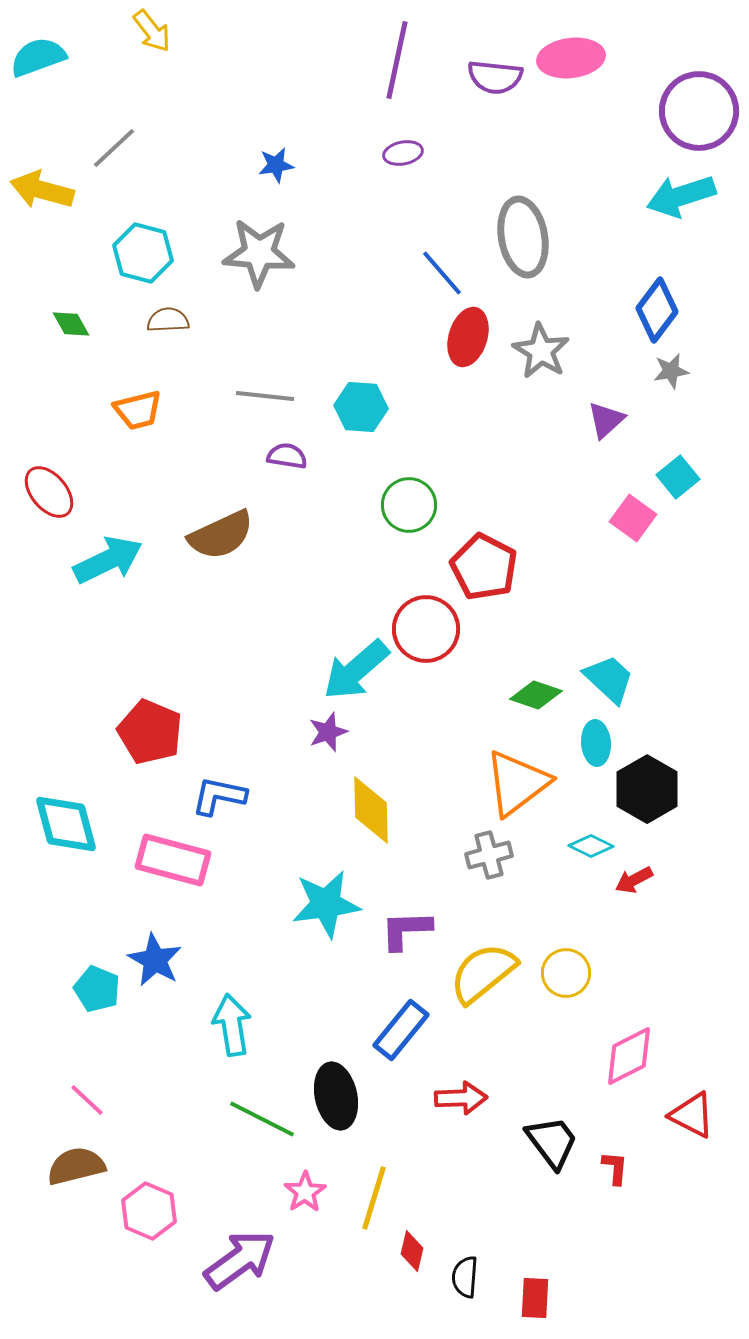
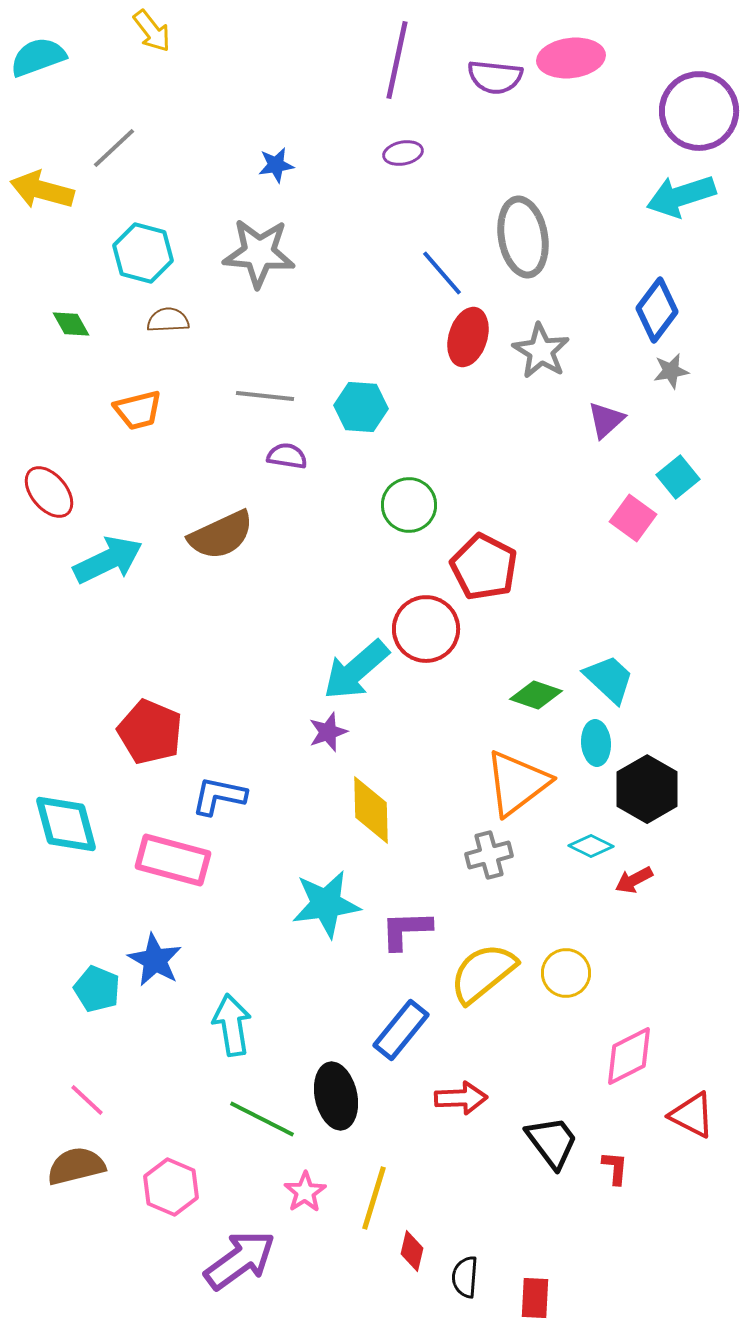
pink hexagon at (149, 1211): moved 22 px right, 24 px up
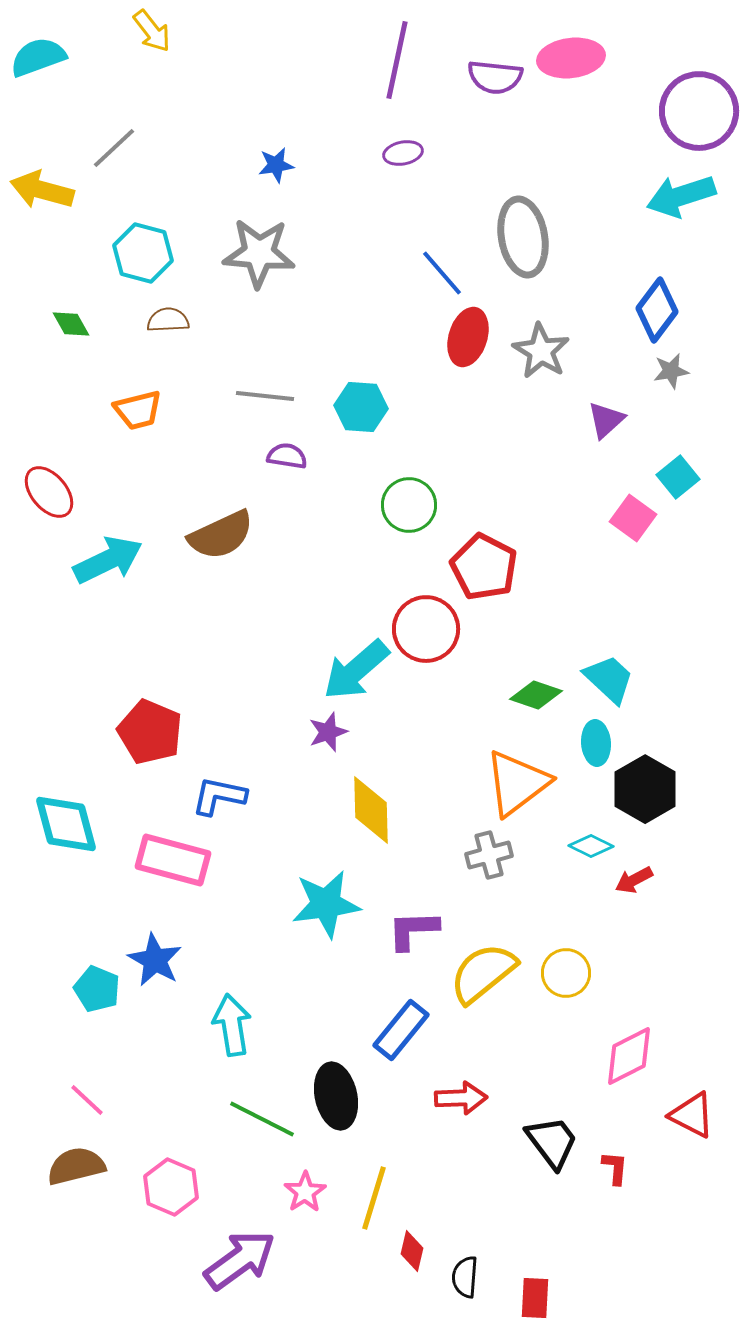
black hexagon at (647, 789): moved 2 px left
purple L-shape at (406, 930): moved 7 px right
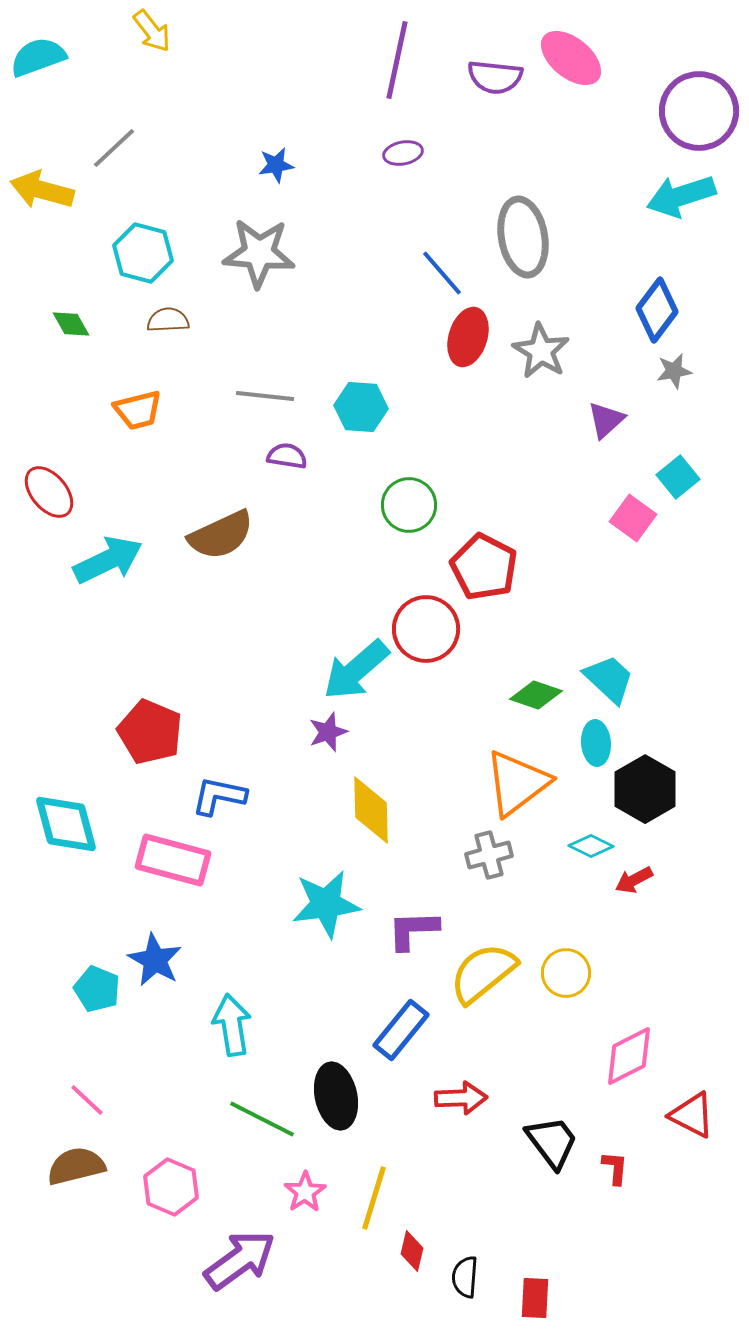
pink ellipse at (571, 58): rotated 46 degrees clockwise
gray star at (671, 371): moved 3 px right
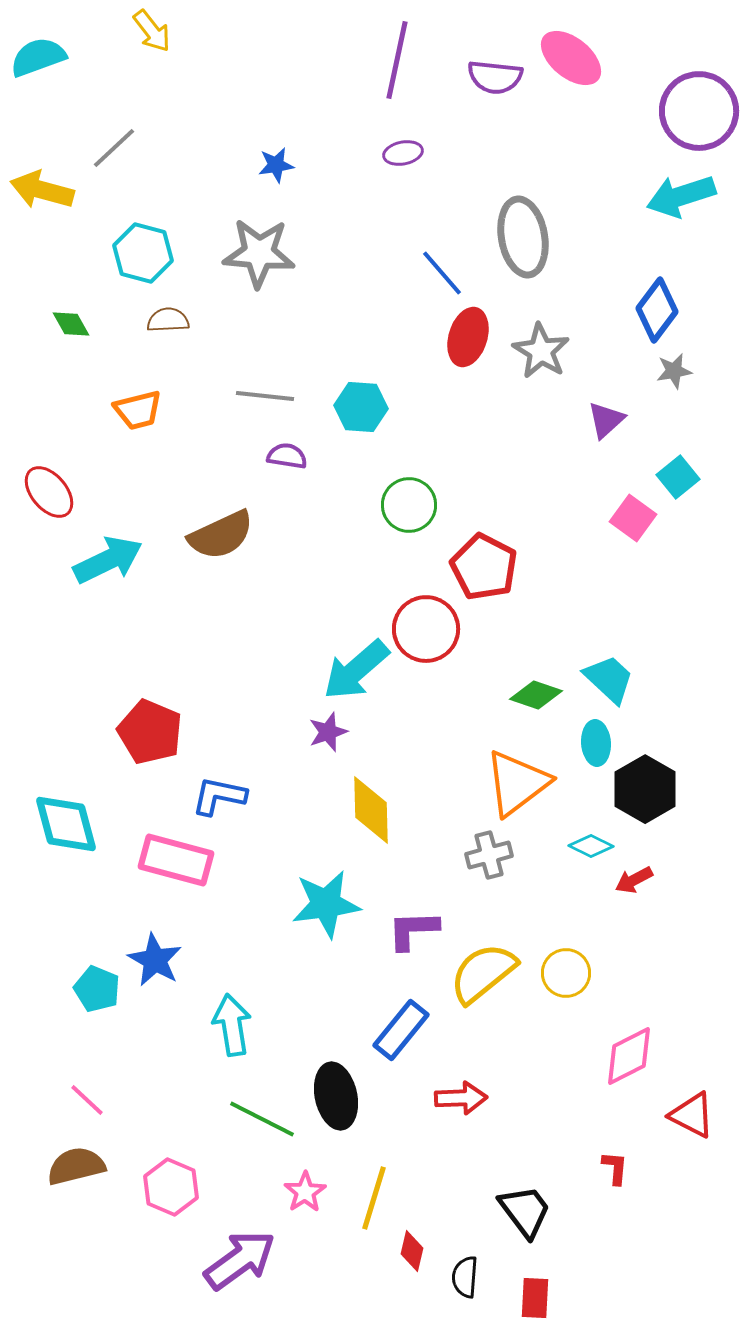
pink rectangle at (173, 860): moved 3 px right
black trapezoid at (552, 1142): moved 27 px left, 69 px down
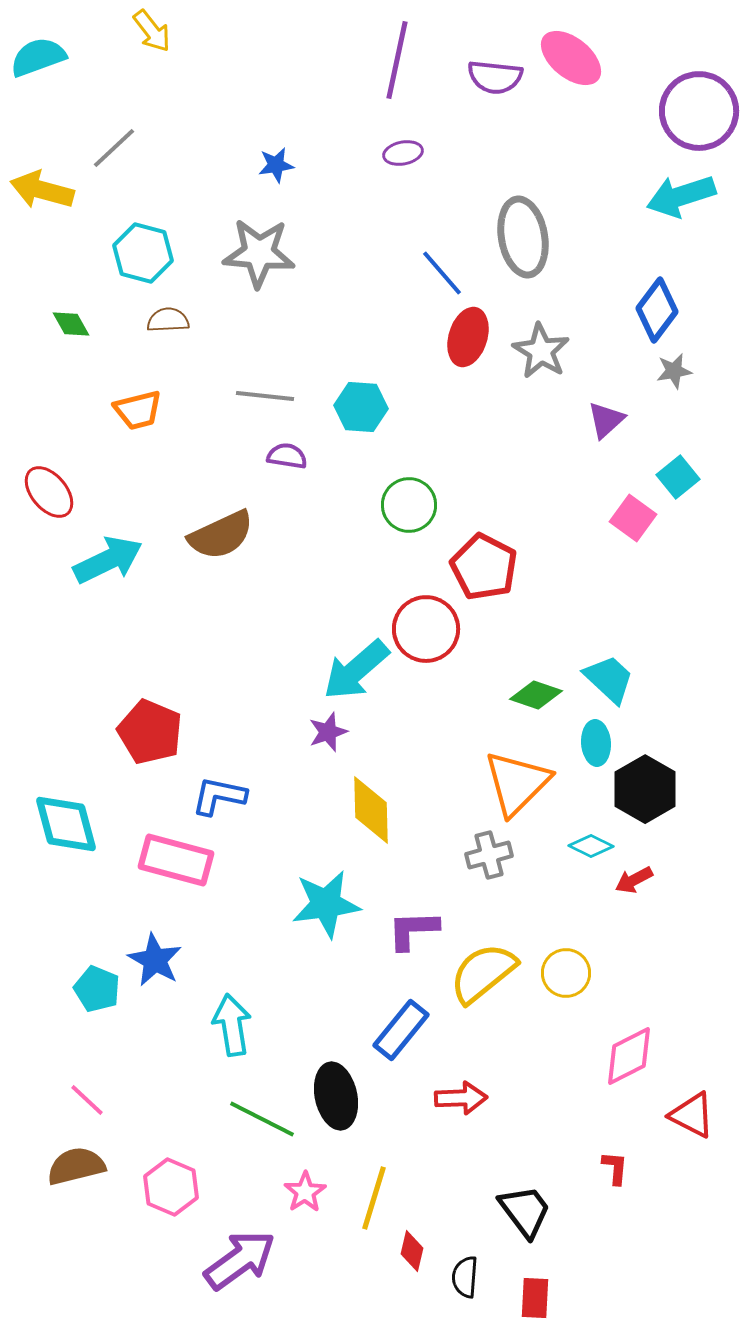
orange triangle at (517, 783): rotated 8 degrees counterclockwise
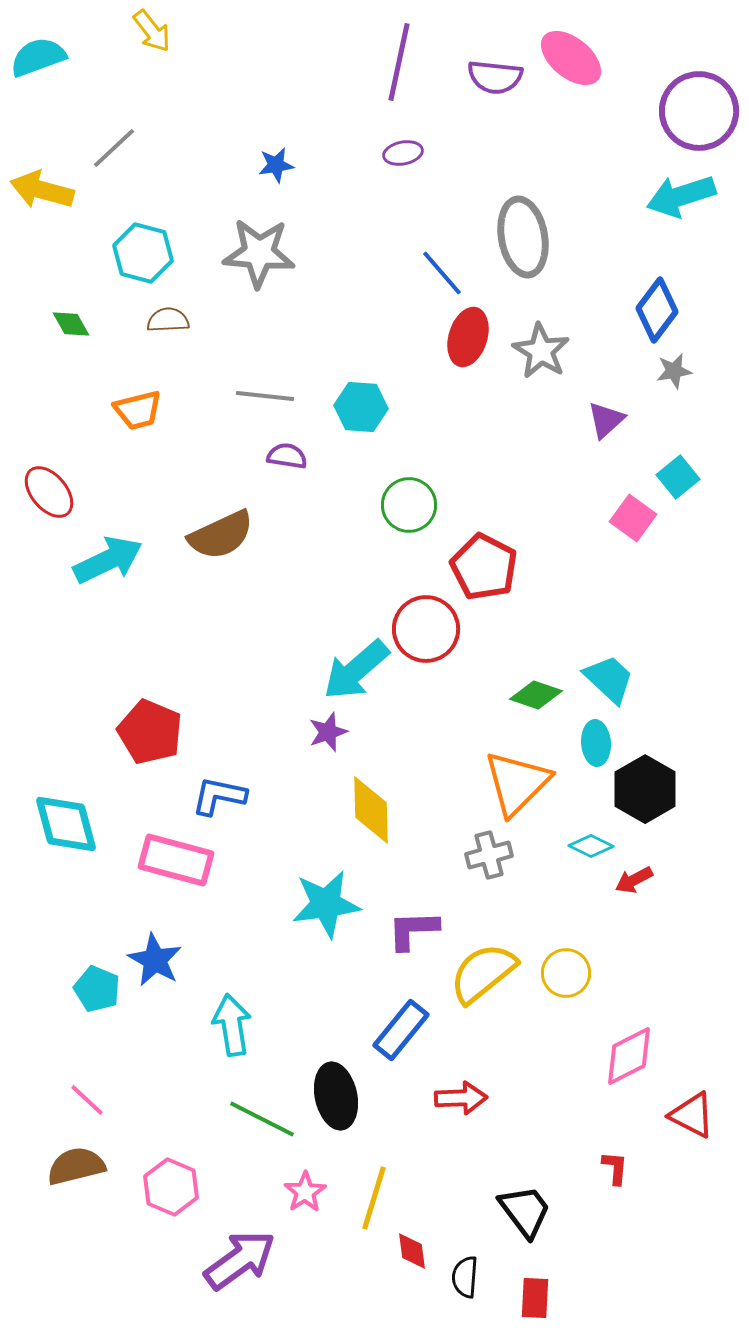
purple line at (397, 60): moved 2 px right, 2 px down
red diamond at (412, 1251): rotated 21 degrees counterclockwise
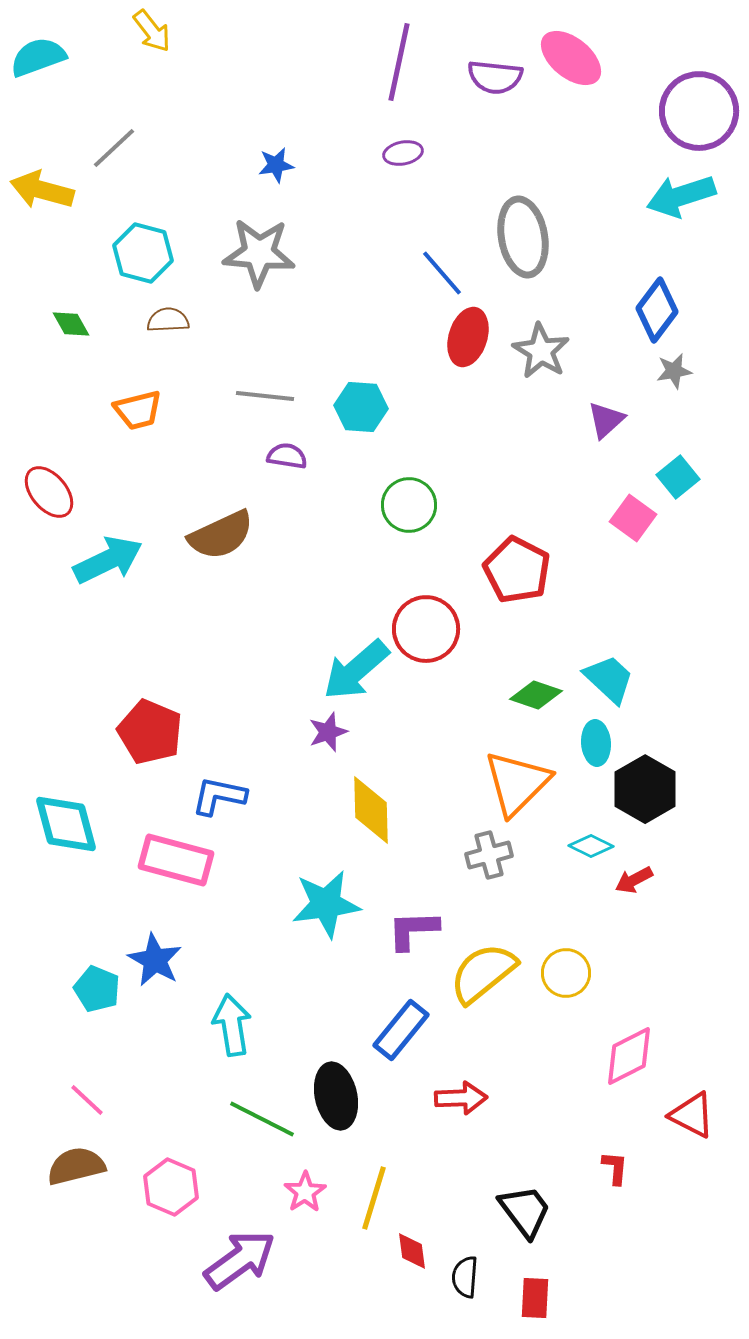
red pentagon at (484, 567): moved 33 px right, 3 px down
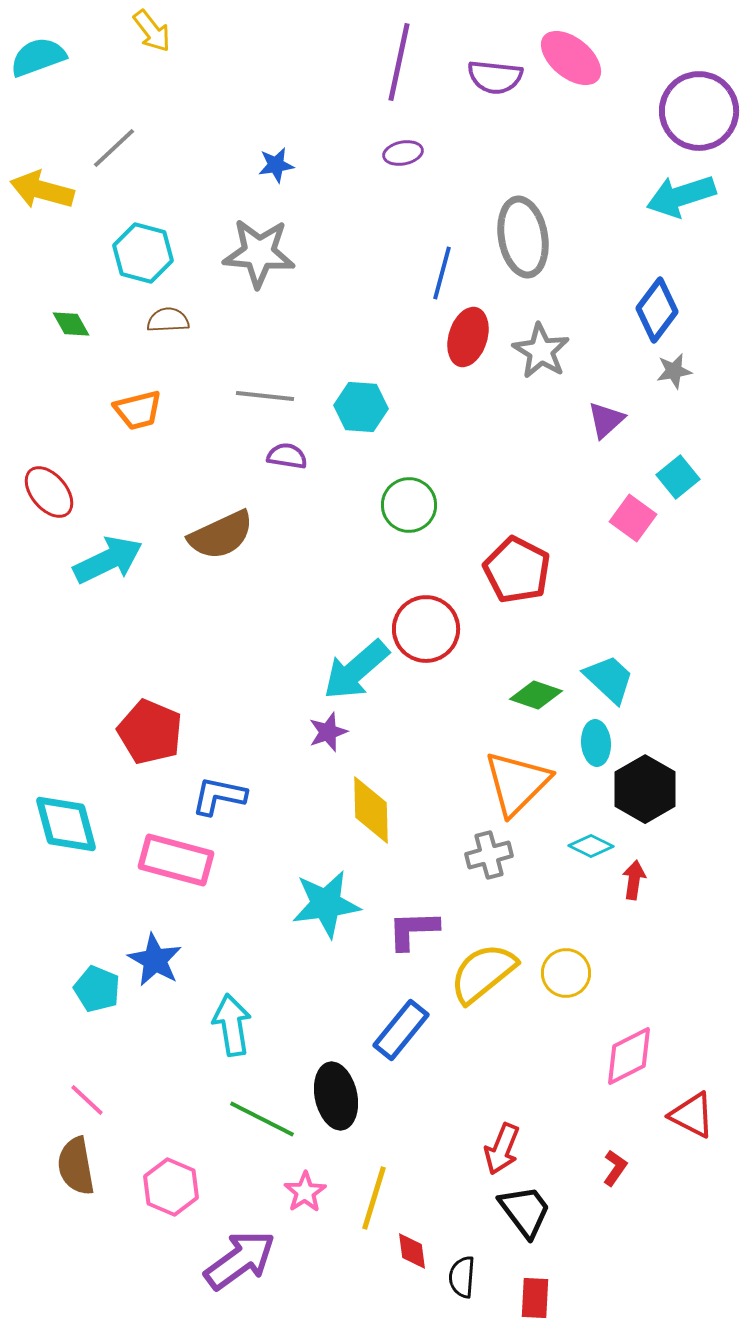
blue line at (442, 273): rotated 56 degrees clockwise
red arrow at (634, 880): rotated 126 degrees clockwise
red arrow at (461, 1098): moved 41 px right, 51 px down; rotated 114 degrees clockwise
brown semicircle at (76, 1166): rotated 86 degrees counterclockwise
red L-shape at (615, 1168): rotated 30 degrees clockwise
black semicircle at (465, 1277): moved 3 px left
